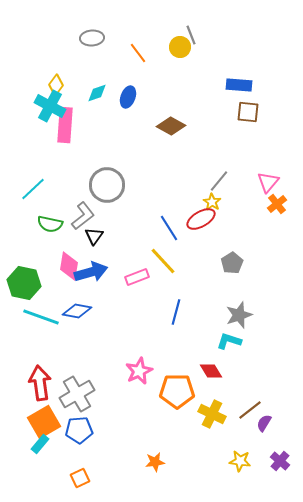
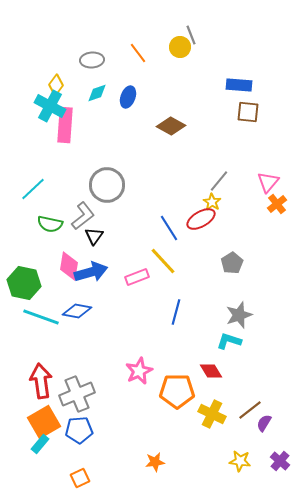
gray ellipse at (92, 38): moved 22 px down
red arrow at (40, 383): moved 1 px right, 2 px up
gray cross at (77, 394): rotated 8 degrees clockwise
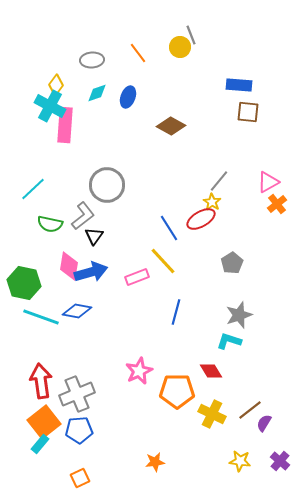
pink triangle at (268, 182): rotated 20 degrees clockwise
orange square at (44, 422): rotated 8 degrees counterclockwise
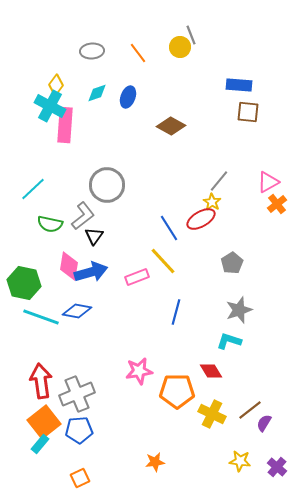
gray ellipse at (92, 60): moved 9 px up
gray star at (239, 315): moved 5 px up
pink star at (139, 371): rotated 16 degrees clockwise
purple cross at (280, 461): moved 3 px left, 6 px down
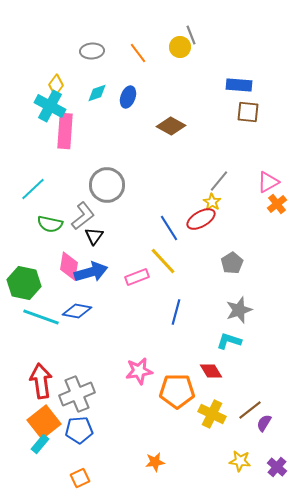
pink rectangle at (65, 125): moved 6 px down
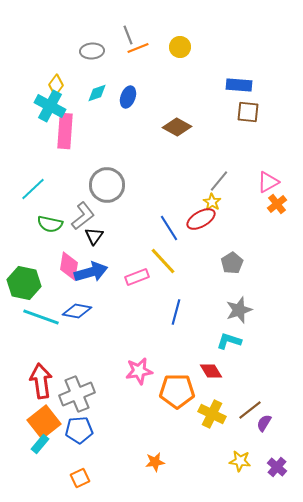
gray line at (191, 35): moved 63 px left
orange line at (138, 53): moved 5 px up; rotated 75 degrees counterclockwise
brown diamond at (171, 126): moved 6 px right, 1 px down
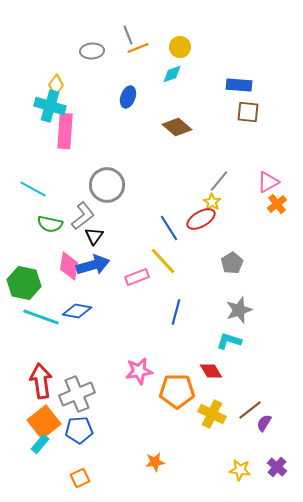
cyan diamond at (97, 93): moved 75 px right, 19 px up
cyan cross at (50, 106): rotated 12 degrees counterclockwise
brown diamond at (177, 127): rotated 12 degrees clockwise
cyan line at (33, 189): rotated 72 degrees clockwise
blue arrow at (91, 272): moved 2 px right, 7 px up
yellow star at (240, 461): moved 9 px down
